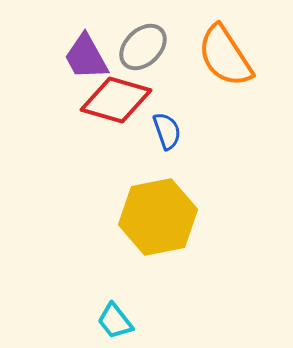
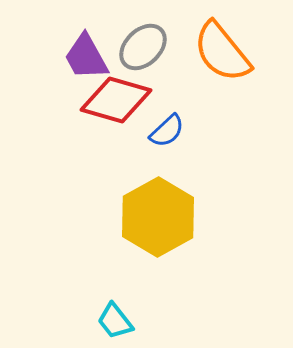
orange semicircle: moved 3 px left, 4 px up; rotated 6 degrees counterclockwise
blue semicircle: rotated 66 degrees clockwise
yellow hexagon: rotated 18 degrees counterclockwise
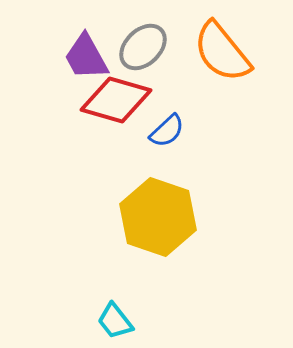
yellow hexagon: rotated 12 degrees counterclockwise
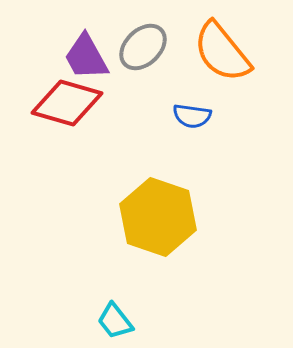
red diamond: moved 49 px left, 3 px down
blue semicircle: moved 25 px right, 15 px up; rotated 51 degrees clockwise
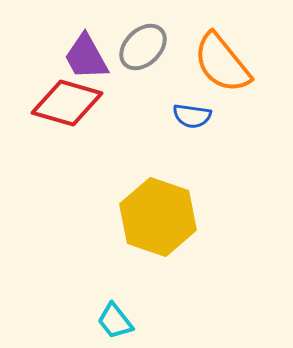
orange semicircle: moved 11 px down
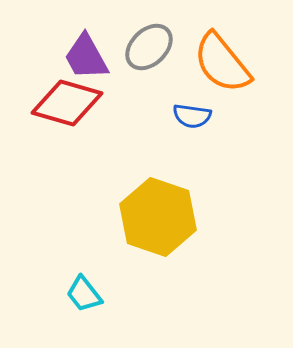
gray ellipse: moved 6 px right
cyan trapezoid: moved 31 px left, 27 px up
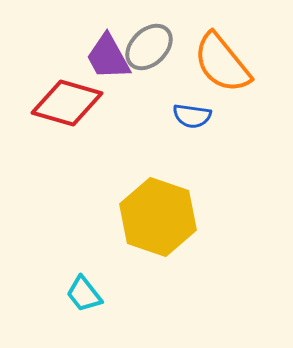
purple trapezoid: moved 22 px right
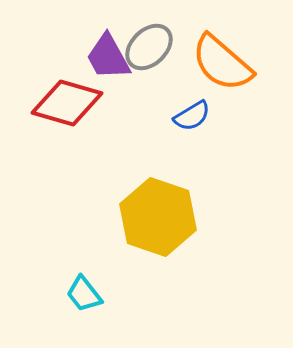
orange semicircle: rotated 10 degrees counterclockwise
blue semicircle: rotated 39 degrees counterclockwise
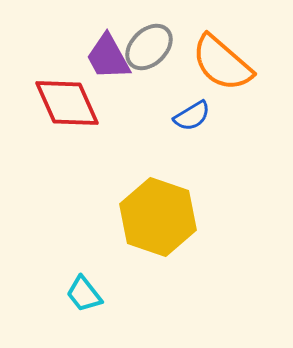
red diamond: rotated 50 degrees clockwise
